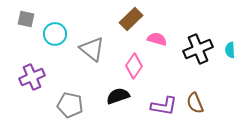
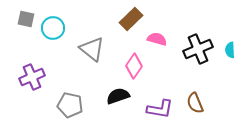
cyan circle: moved 2 px left, 6 px up
purple L-shape: moved 4 px left, 3 px down
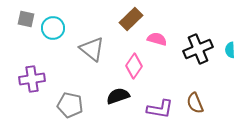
purple cross: moved 2 px down; rotated 15 degrees clockwise
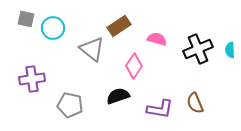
brown rectangle: moved 12 px left, 7 px down; rotated 10 degrees clockwise
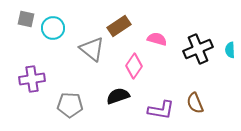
gray pentagon: rotated 10 degrees counterclockwise
purple L-shape: moved 1 px right, 1 px down
